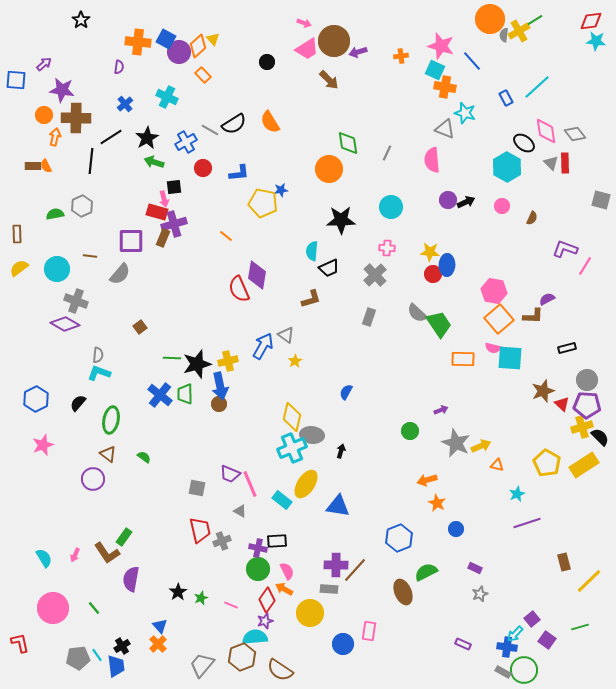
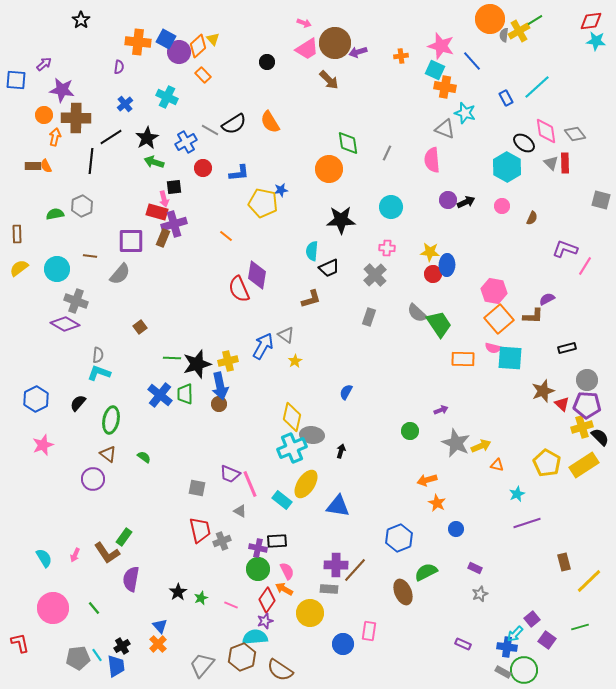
brown circle at (334, 41): moved 1 px right, 2 px down
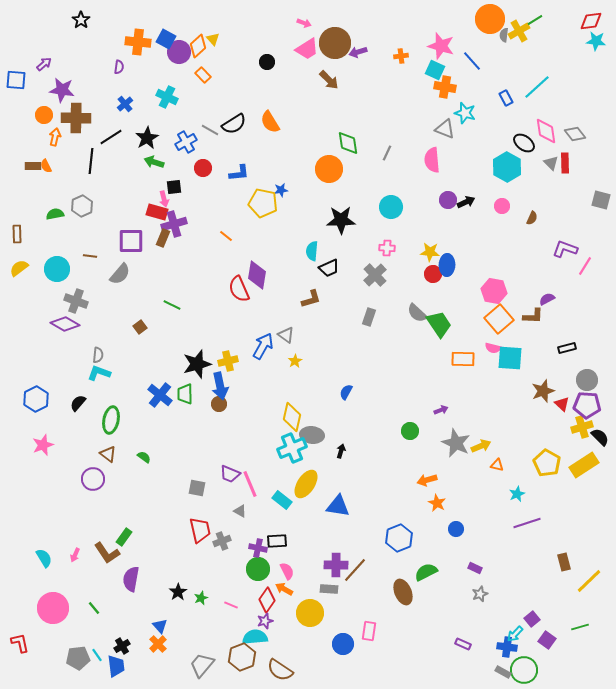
green line at (172, 358): moved 53 px up; rotated 24 degrees clockwise
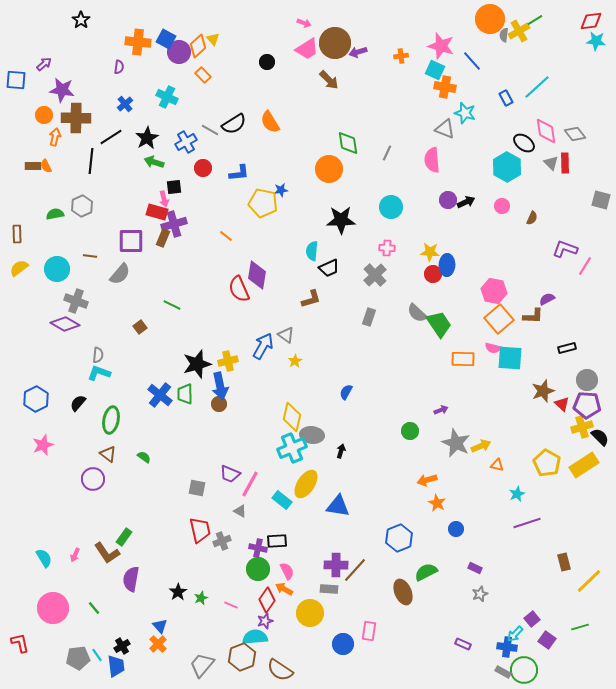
pink line at (250, 484): rotated 52 degrees clockwise
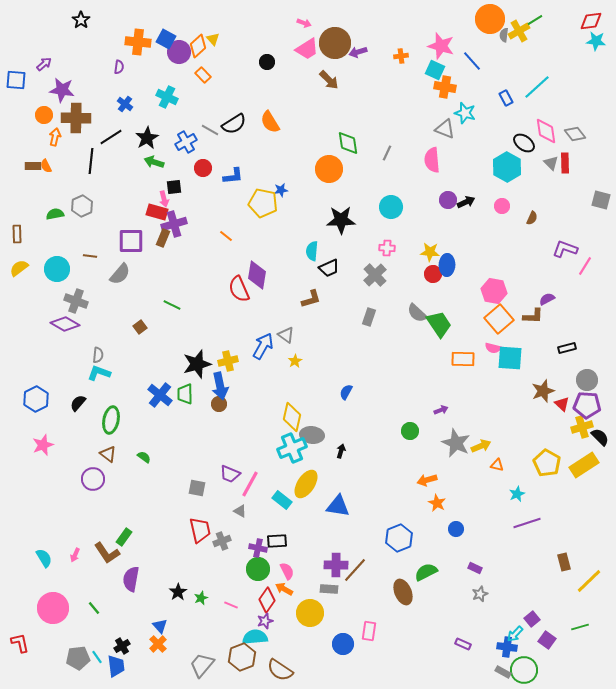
blue cross at (125, 104): rotated 14 degrees counterclockwise
blue L-shape at (239, 173): moved 6 px left, 3 px down
cyan line at (97, 655): moved 2 px down
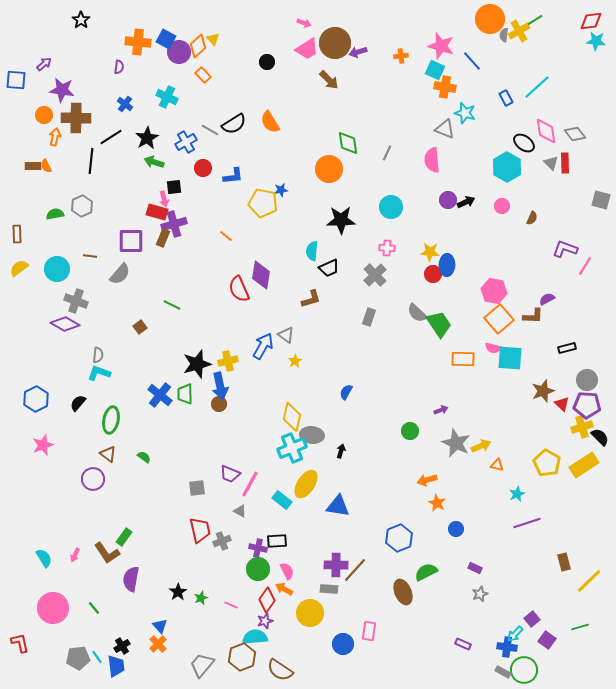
purple diamond at (257, 275): moved 4 px right
gray square at (197, 488): rotated 18 degrees counterclockwise
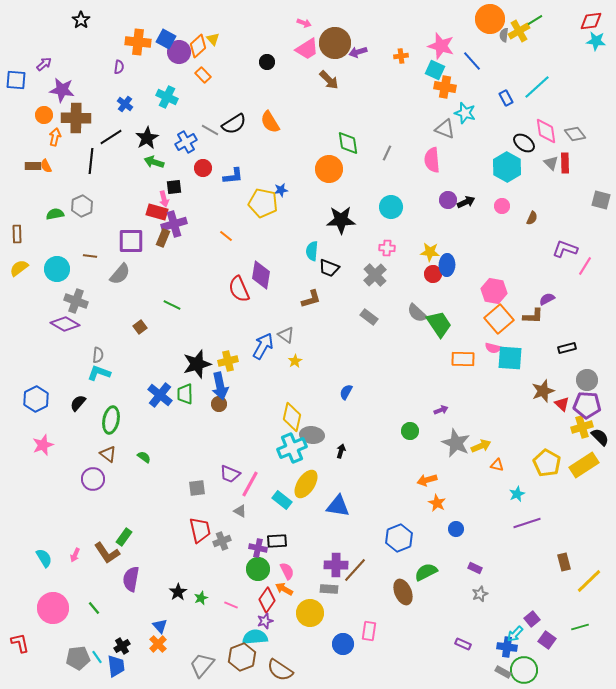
black trapezoid at (329, 268): rotated 45 degrees clockwise
gray rectangle at (369, 317): rotated 72 degrees counterclockwise
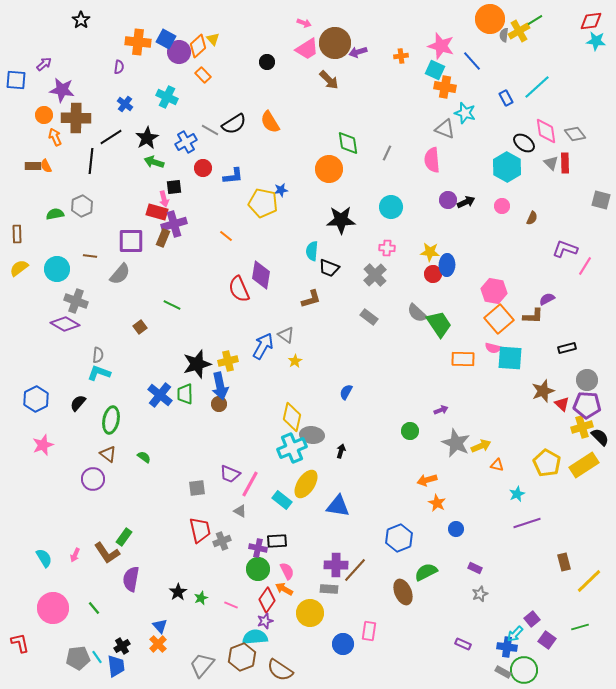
orange arrow at (55, 137): rotated 36 degrees counterclockwise
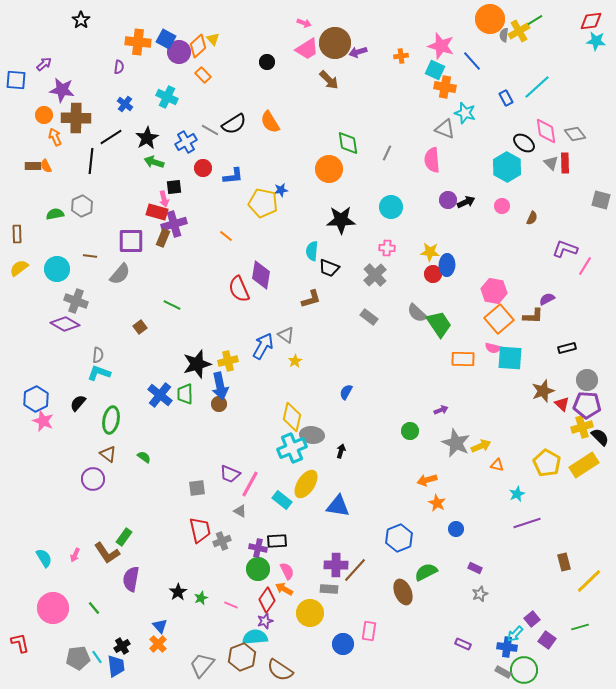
pink star at (43, 445): moved 24 px up; rotated 30 degrees counterclockwise
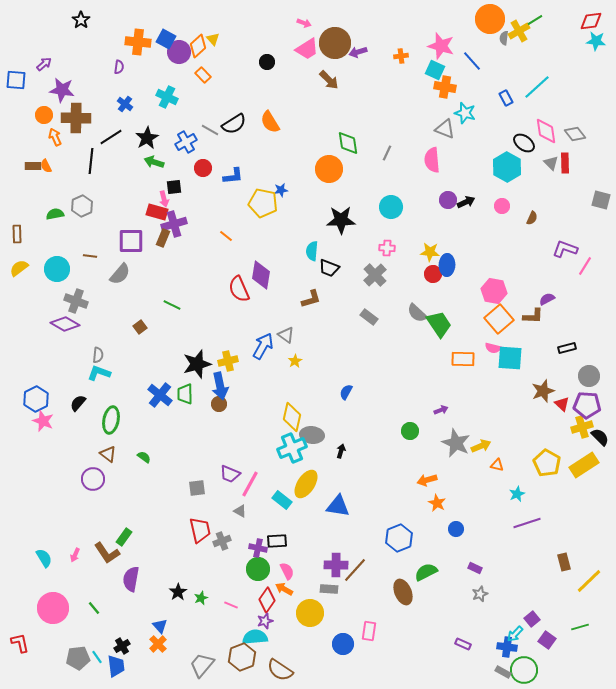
gray semicircle at (504, 35): moved 3 px down
gray circle at (587, 380): moved 2 px right, 4 px up
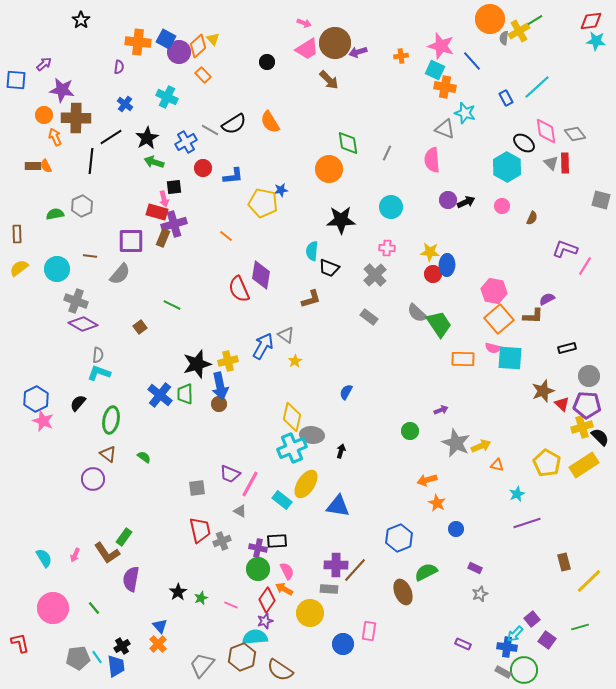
purple diamond at (65, 324): moved 18 px right
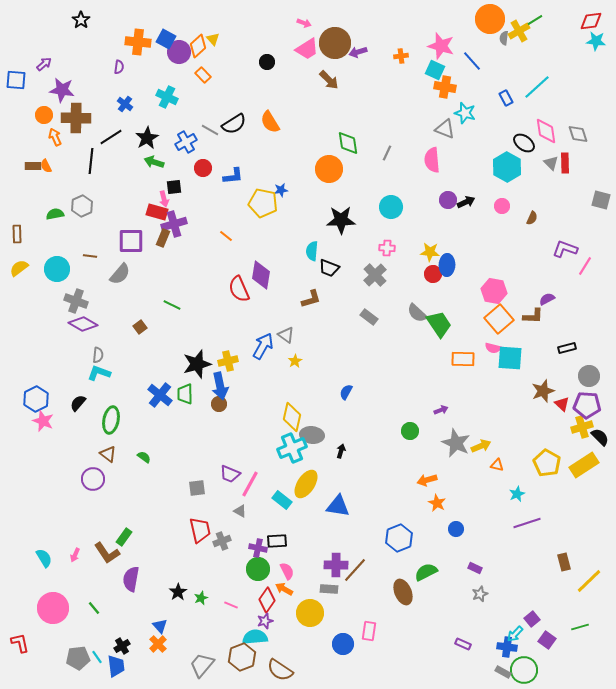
gray diamond at (575, 134): moved 3 px right; rotated 20 degrees clockwise
